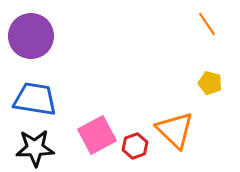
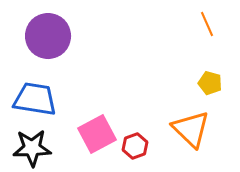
orange line: rotated 10 degrees clockwise
purple circle: moved 17 px right
orange triangle: moved 16 px right, 1 px up
pink square: moved 1 px up
black star: moved 3 px left
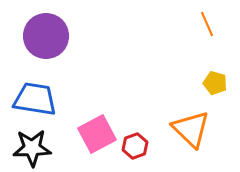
purple circle: moved 2 px left
yellow pentagon: moved 5 px right
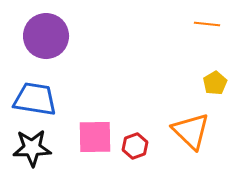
orange line: rotated 60 degrees counterclockwise
yellow pentagon: rotated 25 degrees clockwise
orange triangle: moved 2 px down
pink square: moved 2 px left, 3 px down; rotated 27 degrees clockwise
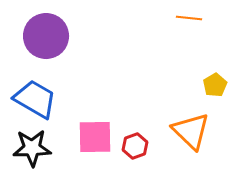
orange line: moved 18 px left, 6 px up
yellow pentagon: moved 2 px down
blue trapezoid: rotated 21 degrees clockwise
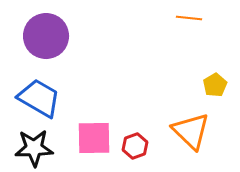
blue trapezoid: moved 4 px right, 1 px up
pink square: moved 1 px left, 1 px down
black star: moved 2 px right
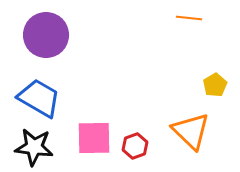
purple circle: moved 1 px up
black star: moved 1 px up; rotated 9 degrees clockwise
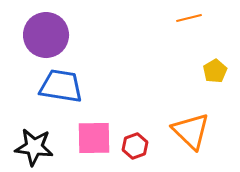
orange line: rotated 20 degrees counterclockwise
yellow pentagon: moved 14 px up
blue trapezoid: moved 22 px right, 12 px up; rotated 21 degrees counterclockwise
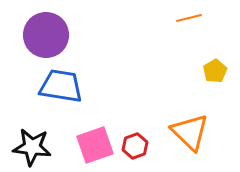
orange triangle: moved 1 px left, 1 px down
pink square: moved 1 px right, 7 px down; rotated 18 degrees counterclockwise
black star: moved 2 px left
